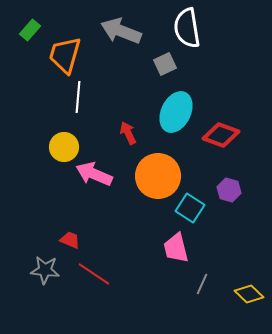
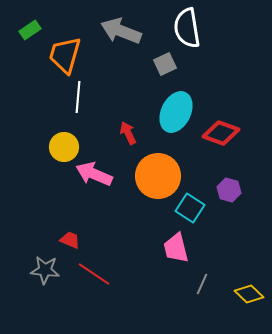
green rectangle: rotated 15 degrees clockwise
red diamond: moved 2 px up
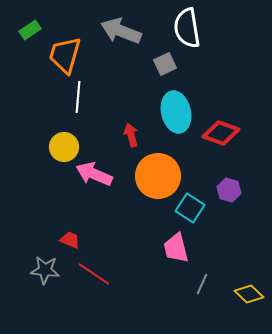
cyan ellipse: rotated 39 degrees counterclockwise
red arrow: moved 3 px right, 2 px down; rotated 10 degrees clockwise
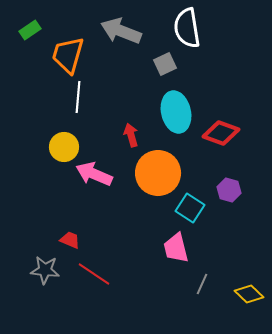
orange trapezoid: moved 3 px right
orange circle: moved 3 px up
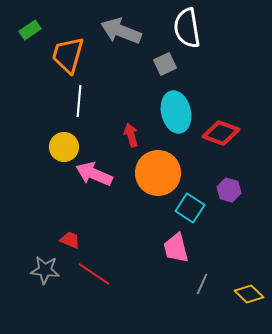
white line: moved 1 px right, 4 px down
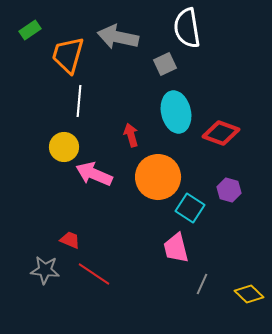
gray arrow: moved 3 px left, 6 px down; rotated 9 degrees counterclockwise
orange circle: moved 4 px down
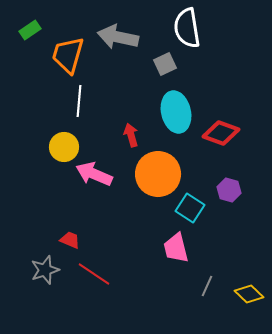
orange circle: moved 3 px up
gray star: rotated 24 degrees counterclockwise
gray line: moved 5 px right, 2 px down
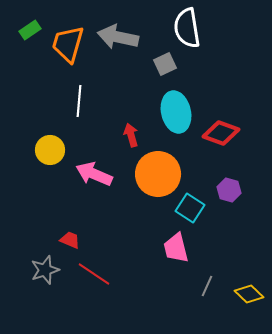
orange trapezoid: moved 11 px up
yellow circle: moved 14 px left, 3 px down
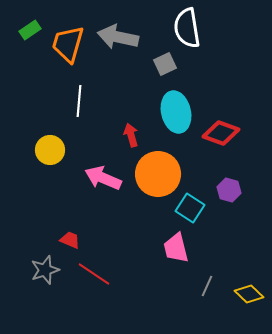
pink arrow: moved 9 px right, 4 px down
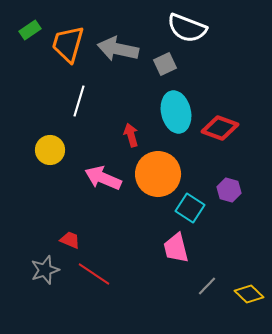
white semicircle: rotated 60 degrees counterclockwise
gray arrow: moved 12 px down
white line: rotated 12 degrees clockwise
red diamond: moved 1 px left, 5 px up
gray line: rotated 20 degrees clockwise
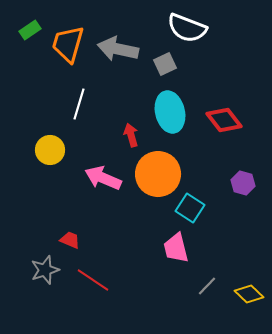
white line: moved 3 px down
cyan ellipse: moved 6 px left
red diamond: moved 4 px right, 8 px up; rotated 33 degrees clockwise
purple hexagon: moved 14 px right, 7 px up
red line: moved 1 px left, 6 px down
